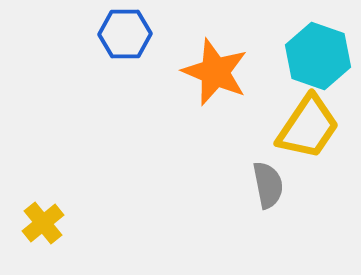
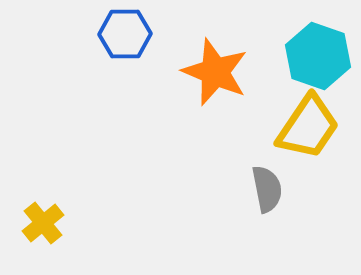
gray semicircle: moved 1 px left, 4 px down
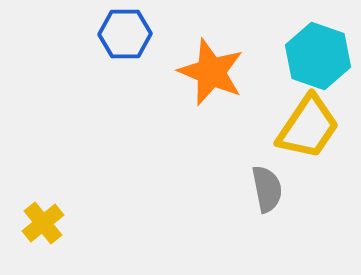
orange star: moved 4 px left
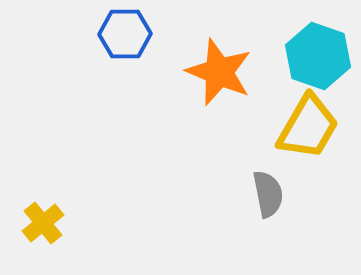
orange star: moved 8 px right
yellow trapezoid: rotated 4 degrees counterclockwise
gray semicircle: moved 1 px right, 5 px down
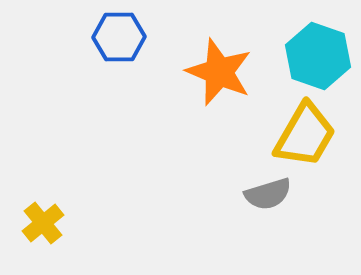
blue hexagon: moved 6 px left, 3 px down
yellow trapezoid: moved 3 px left, 8 px down
gray semicircle: rotated 84 degrees clockwise
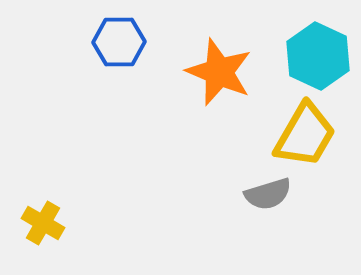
blue hexagon: moved 5 px down
cyan hexagon: rotated 6 degrees clockwise
yellow cross: rotated 21 degrees counterclockwise
